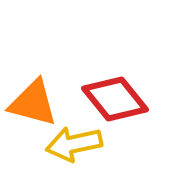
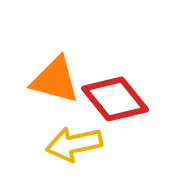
orange triangle: moved 22 px right, 23 px up
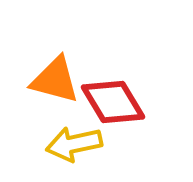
red diamond: moved 2 px left, 3 px down; rotated 8 degrees clockwise
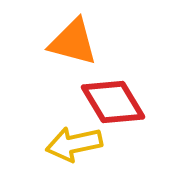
orange triangle: moved 18 px right, 38 px up
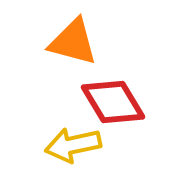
yellow arrow: moved 1 px left, 1 px down
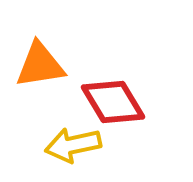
orange triangle: moved 33 px left, 23 px down; rotated 24 degrees counterclockwise
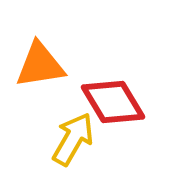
yellow arrow: moved 6 px up; rotated 132 degrees clockwise
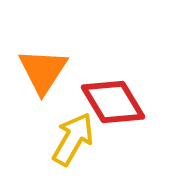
orange triangle: moved 3 px right, 6 px down; rotated 48 degrees counterclockwise
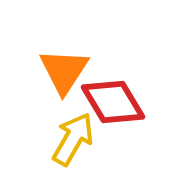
orange triangle: moved 21 px right
